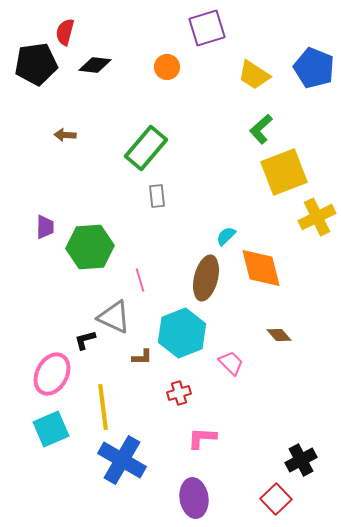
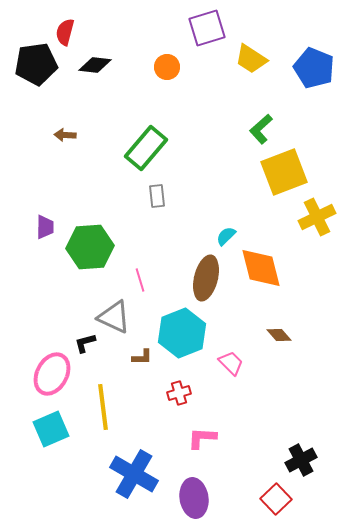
yellow trapezoid: moved 3 px left, 16 px up
black L-shape: moved 3 px down
blue cross: moved 12 px right, 14 px down
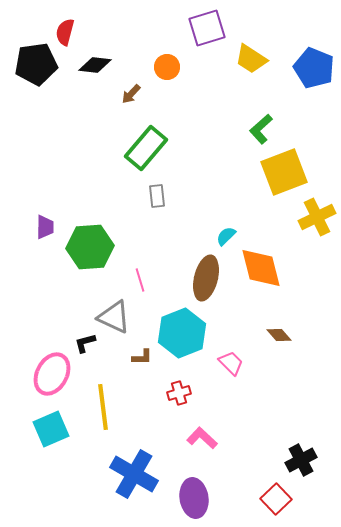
brown arrow: moved 66 px right, 41 px up; rotated 50 degrees counterclockwise
pink L-shape: rotated 40 degrees clockwise
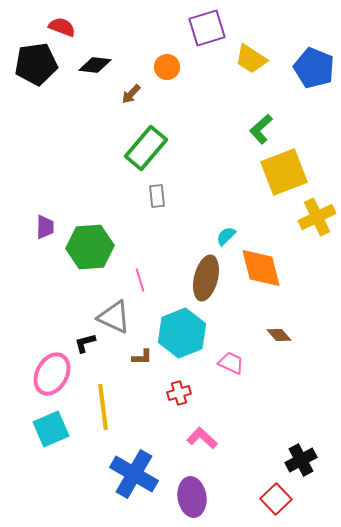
red semicircle: moved 3 px left, 5 px up; rotated 96 degrees clockwise
pink trapezoid: rotated 20 degrees counterclockwise
purple ellipse: moved 2 px left, 1 px up
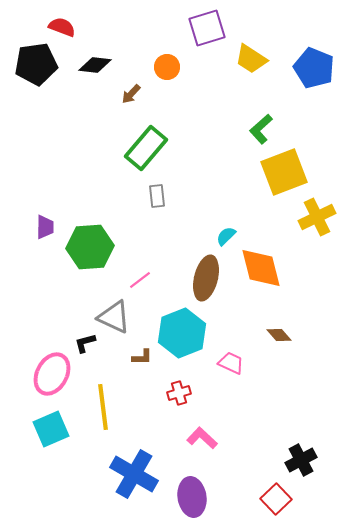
pink line: rotated 70 degrees clockwise
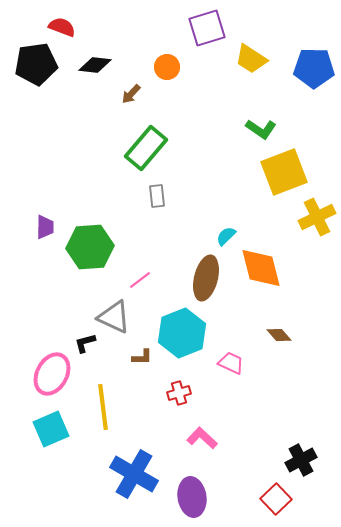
blue pentagon: rotated 21 degrees counterclockwise
green L-shape: rotated 104 degrees counterclockwise
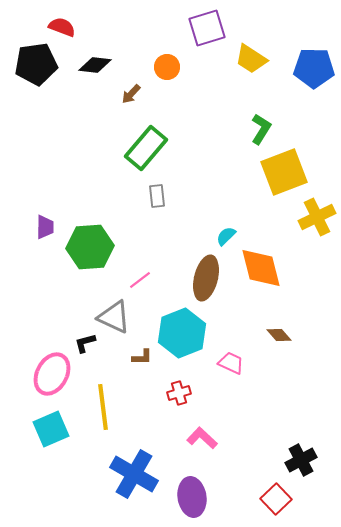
green L-shape: rotated 92 degrees counterclockwise
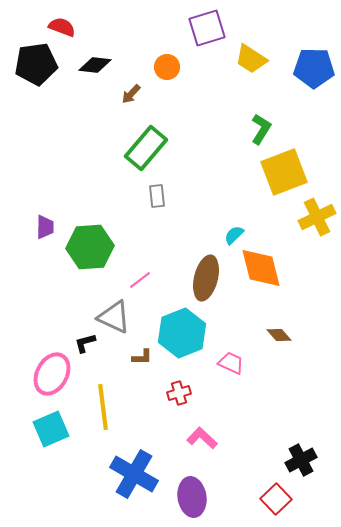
cyan semicircle: moved 8 px right, 1 px up
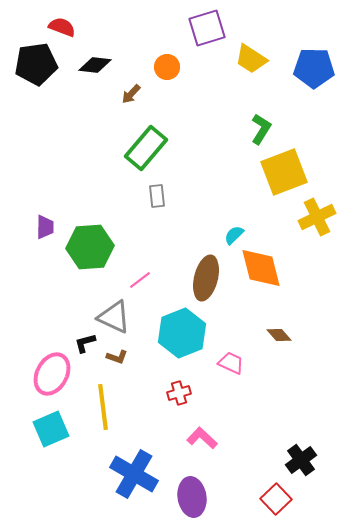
brown L-shape: moved 25 px left; rotated 20 degrees clockwise
black cross: rotated 8 degrees counterclockwise
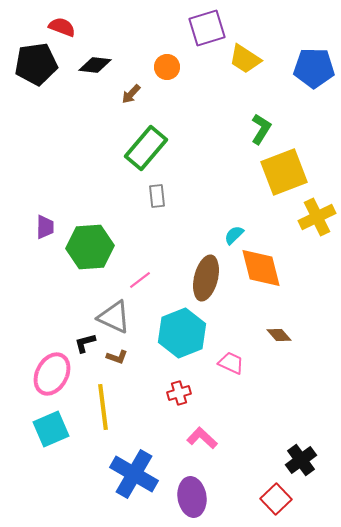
yellow trapezoid: moved 6 px left
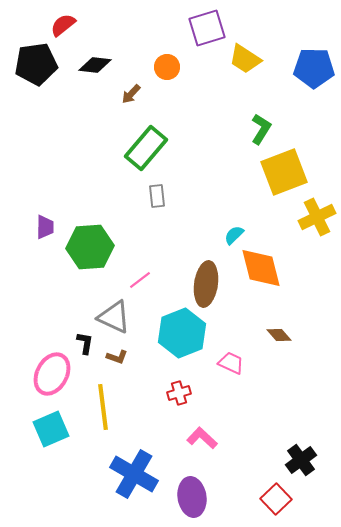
red semicircle: moved 1 px right, 2 px up; rotated 60 degrees counterclockwise
brown ellipse: moved 6 px down; rotated 6 degrees counterclockwise
black L-shape: rotated 115 degrees clockwise
